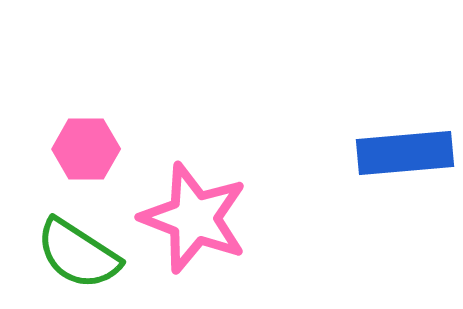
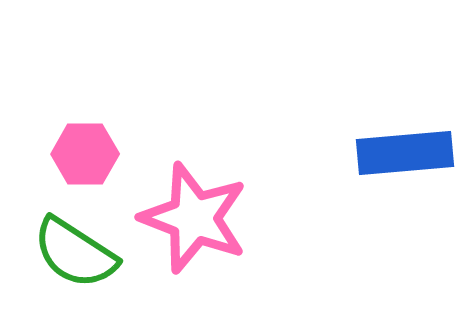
pink hexagon: moved 1 px left, 5 px down
green semicircle: moved 3 px left, 1 px up
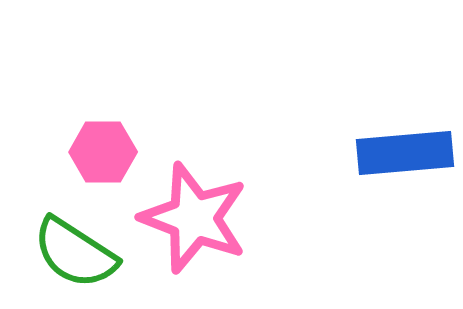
pink hexagon: moved 18 px right, 2 px up
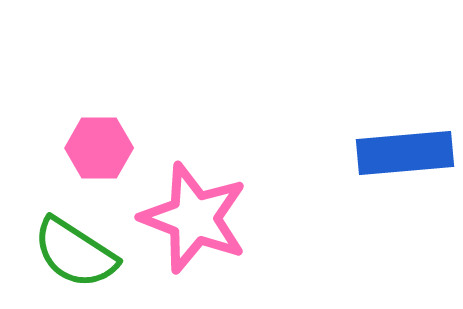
pink hexagon: moved 4 px left, 4 px up
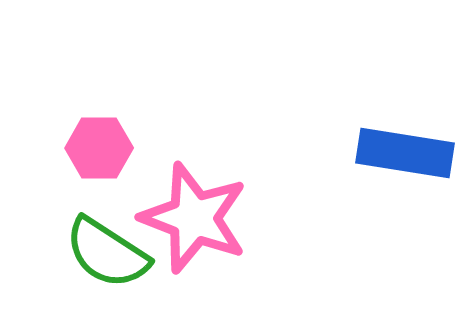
blue rectangle: rotated 14 degrees clockwise
green semicircle: moved 32 px right
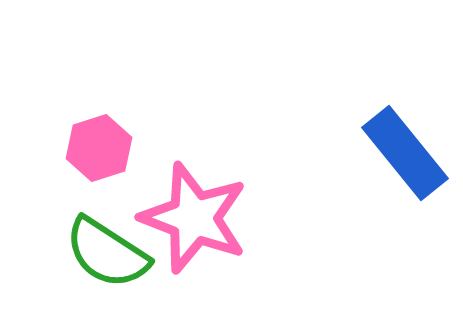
pink hexagon: rotated 18 degrees counterclockwise
blue rectangle: rotated 42 degrees clockwise
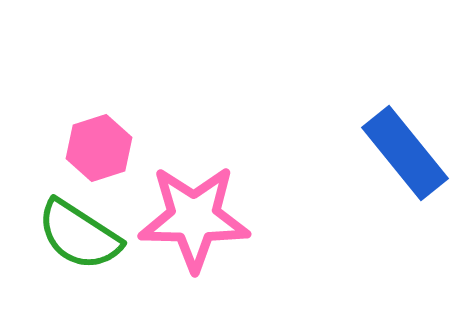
pink star: rotated 20 degrees counterclockwise
green semicircle: moved 28 px left, 18 px up
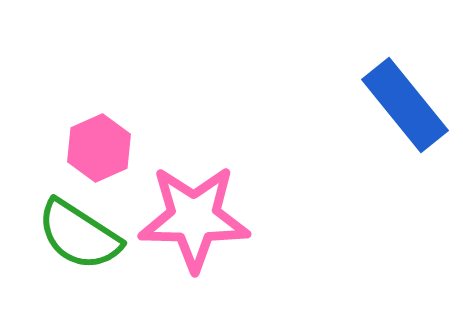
pink hexagon: rotated 6 degrees counterclockwise
blue rectangle: moved 48 px up
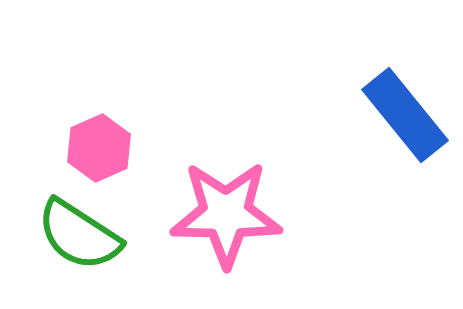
blue rectangle: moved 10 px down
pink star: moved 32 px right, 4 px up
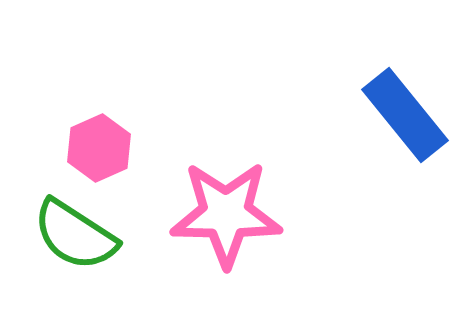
green semicircle: moved 4 px left
